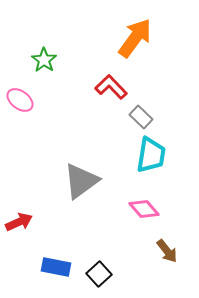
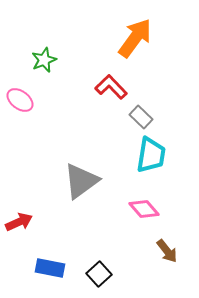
green star: rotated 15 degrees clockwise
blue rectangle: moved 6 px left, 1 px down
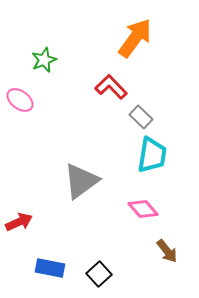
cyan trapezoid: moved 1 px right
pink diamond: moved 1 px left
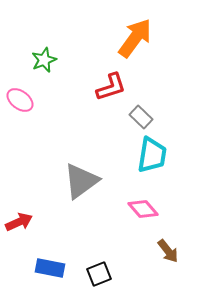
red L-shape: rotated 116 degrees clockwise
brown arrow: moved 1 px right
black square: rotated 20 degrees clockwise
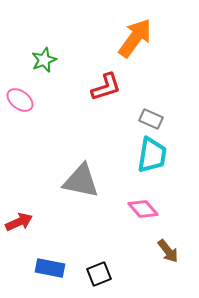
red L-shape: moved 5 px left
gray rectangle: moved 10 px right, 2 px down; rotated 20 degrees counterclockwise
gray triangle: rotated 48 degrees clockwise
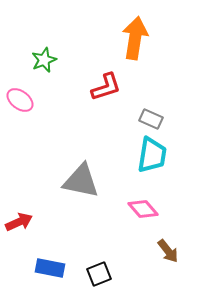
orange arrow: rotated 27 degrees counterclockwise
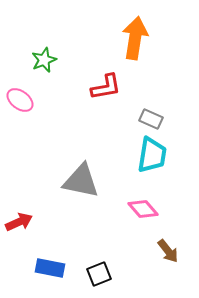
red L-shape: rotated 8 degrees clockwise
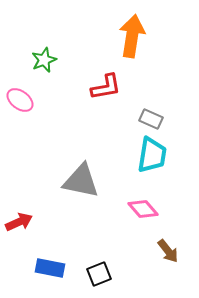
orange arrow: moved 3 px left, 2 px up
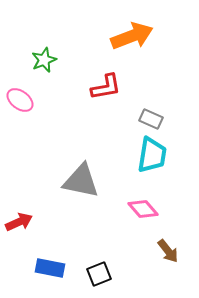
orange arrow: rotated 60 degrees clockwise
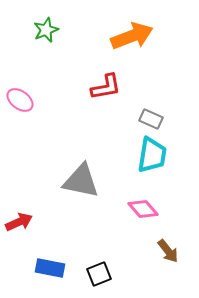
green star: moved 2 px right, 30 px up
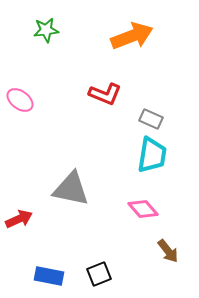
green star: rotated 15 degrees clockwise
red L-shape: moved 1 px left, 7 px down; rotated 32 degrees clockwise
gray triangle: moved 10 px left, 8 px down
red arrow: moved 3 px up
blue rectangle: moved 1 px left, 8 px down
